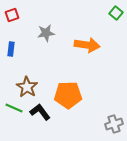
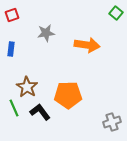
green line: rotated 42 degrees clockwise
gray cross: moved 2 px left, 2 px up
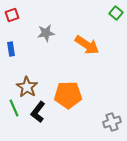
orange arrow: rotated 25 degrees clockwise
blue rectangle: rotated 16 degrees counterclockwise
black L-shape: moved 2 px left; rotated 105 degrees counterclockwise
